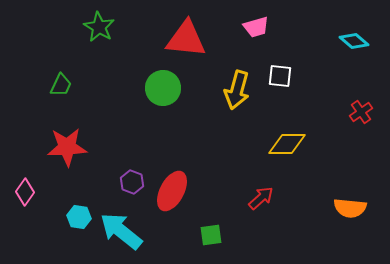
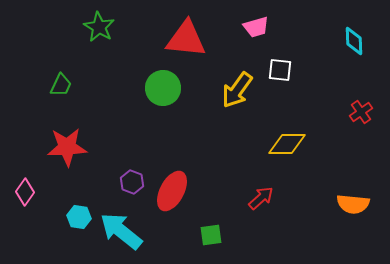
cyan diamond: rotated 48 degrees clockwise
white square: moved 6 px up
yellow arrow: rotated 21 degrees clockwise
orange semicircle: moved 3 px right, 4 px up
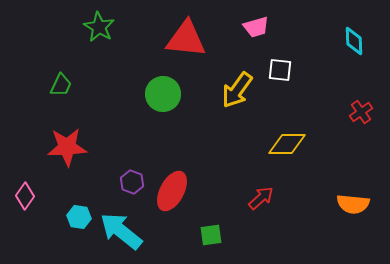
green circle: moved 6 px down
pink diamond: moved 4 px down
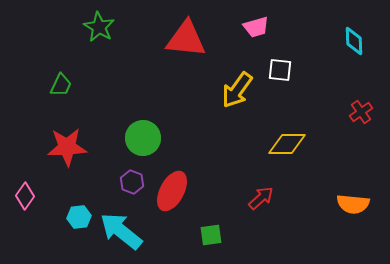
green circle: moved 20 px left, 44 px down
cyan hexagon: rotated 15 degrees counterclockwise
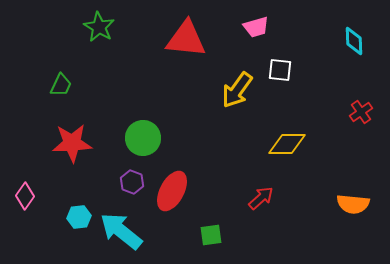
red star: moved 5 px right, 4 px up
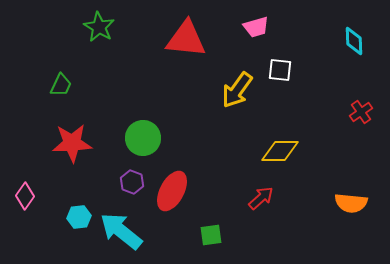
yellow diamond: moved 7 px left, 7 px down
orange semicircle: moved 2 px left, 1 px up
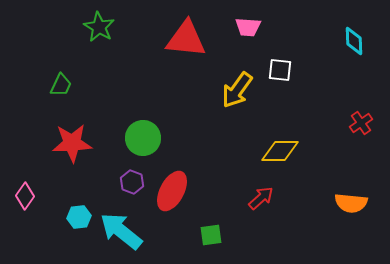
pink trapezoid: moved 8 px left; rotated 20 degrees clockwise
red cross: moved 11 px down
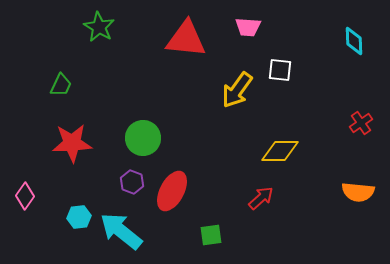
orange semicircle: moved 7 px right, 11 px up
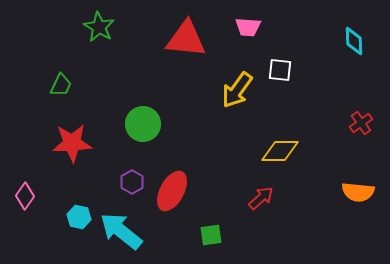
green circle: moved 14 px up
purple hexagon: rotated 10 degrees clockwise
cyan hexagon: rotated 20 degrees clockwise
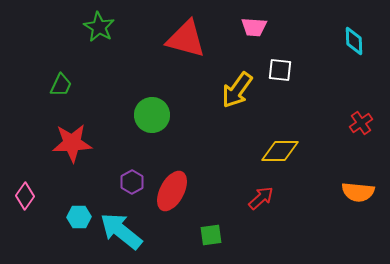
pink trapezoid: moved 6 px right
red triangle: rotated 9 degrees clockwise
green circle: moved 9 px right, 9 px up
cyan hexagon: rotated 15 degrees counterclockwise
